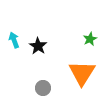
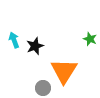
green star: rotated 24 degrees counterclockwise
black star: moved 3 px left; rotated 18 degrees clockwise
orange triangle: moved 18 px left, 2 px up
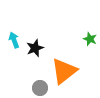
black star: moved 2 px down
orange triangle: rotated 20 degrees clockwise
gray circle: moved 3 px left
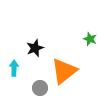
cyan arrow: moved 28 px down; rotated 21 degrees clockwise
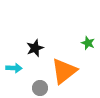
green star: moved 2 px left, 4 px down
cyan arrow: rotated 91 degrees clockwise
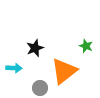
green star: moved 2 px left, 3 px down
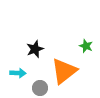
black star: moved 1 px down
cyan arrow: moved 4 px right, 5 px down
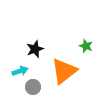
cyan arrow: moved 2 px right, 2 px up; rotated 21 degrees counterclockwise
gray circle: moved 7 px left, 1 px up
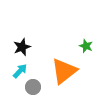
black star: moved 13 px left, 2 px up
cyan arrow: rotated 28 degrees counterclockwise
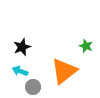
cyan arrow: rotated 112 degrees counterclockwise
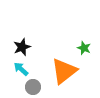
green star: moved 2 px left, 2 px down
cyan arrow: moved 1 px right, 2 px up; rotated 21 degrees clockwise
